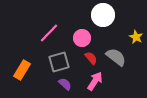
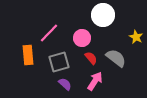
gray semicircle: moved 1 px down
orange rectangle: moved 6 px right, 15 px up; rotated 36 degrees counterclockwise
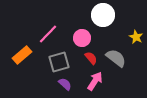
pink line: moved 1 px left, 1 px down
orange rectangle: moved 6 px left; rotated 54 degrees clockwise
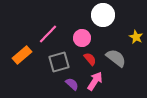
red semicircle: moved 1 px left, 1 px down
purple semicircle: moved 7 px right
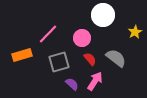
yellow star: moved 1 px left, 5 px up; rotated 16 degrees clockwise
orange rectangle: rotated 24 degrees clockwise
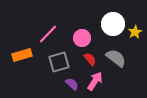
white circle: moved 10 px right, 9 px down
